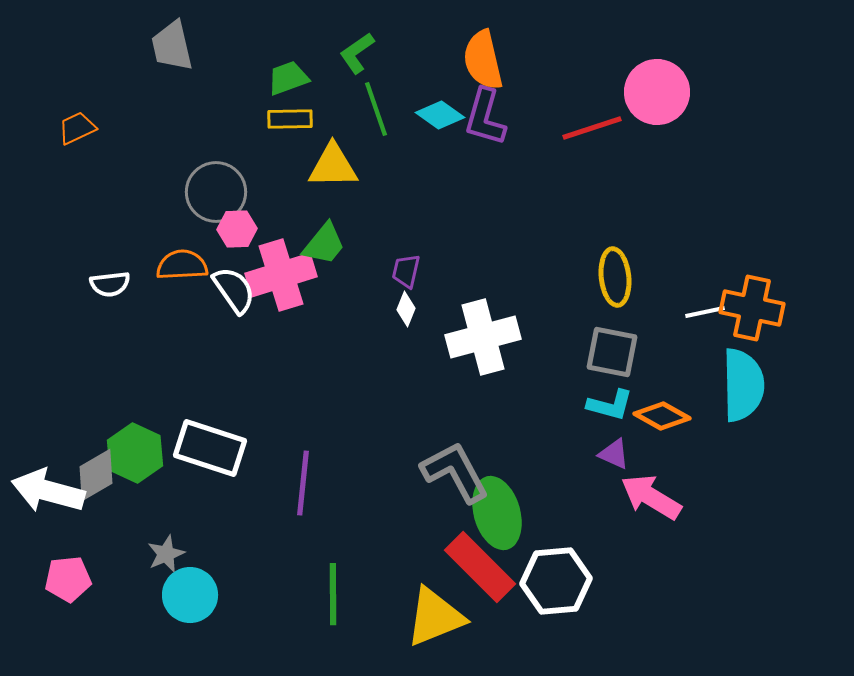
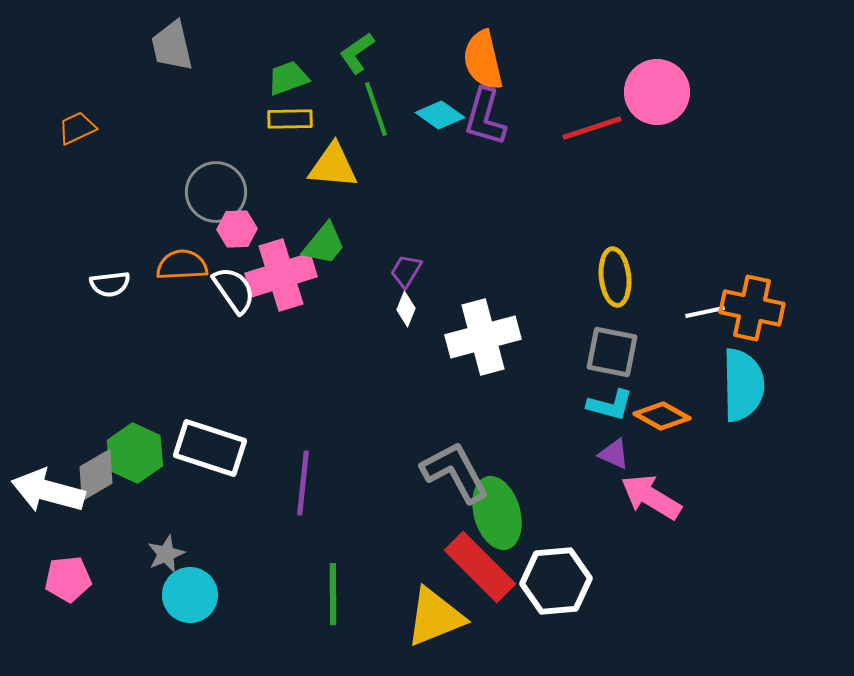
yellow triangle at (333, 166): rotated 6 degrees clockwise
purple trapezoid at (406, 271): rotated 18 degrees clockwise
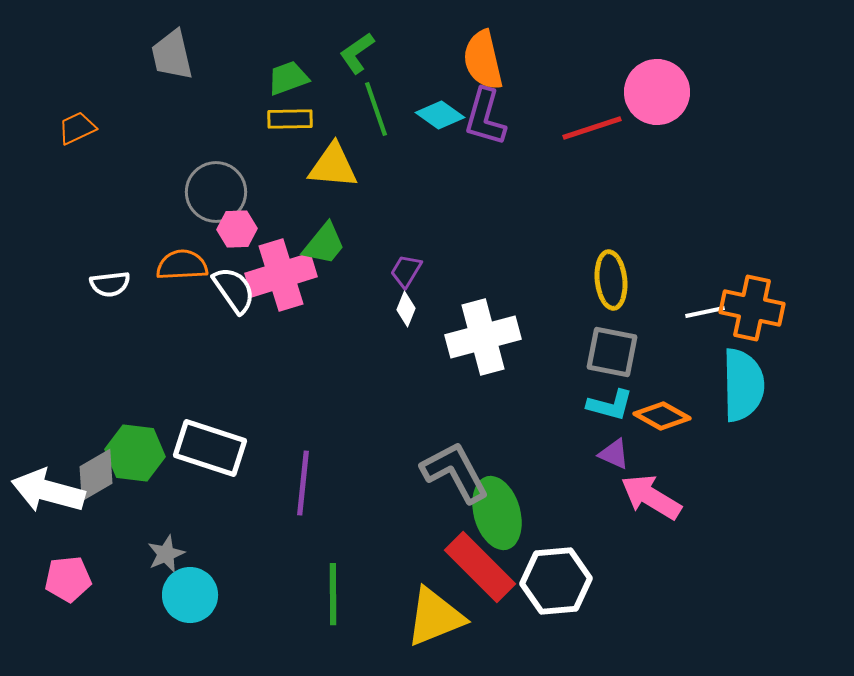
gray trapezoid at (172, 46): moved 9 px down
yellow ellipse at (615, 277): moved 4 px left, 3 px down
green hexagon at (135, 453): rotated 18 degrees counterclockwise
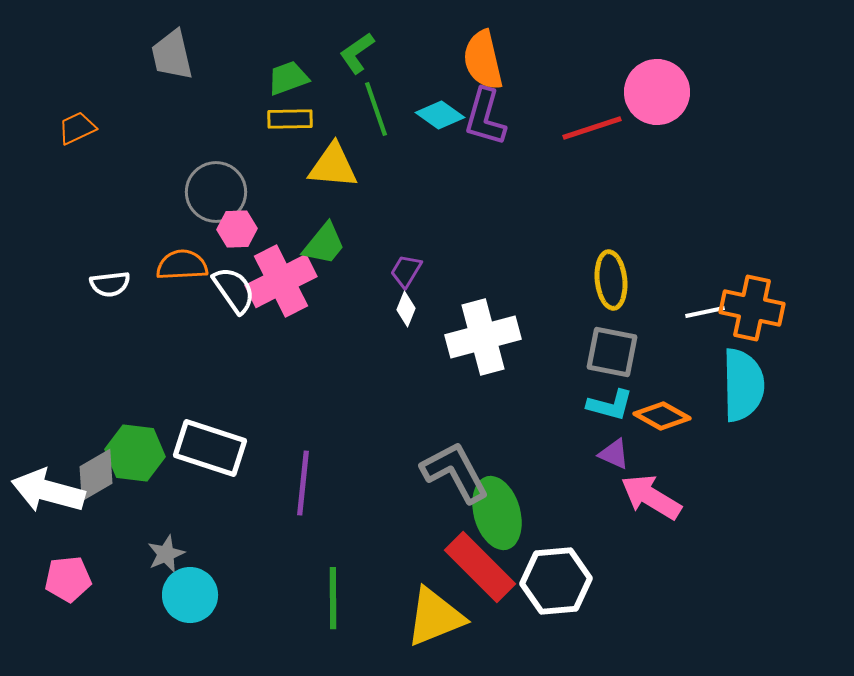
pink cross at (281, 275): moved 6 px down; rotated 10 degrees counterclockwise
green line at (333, 594): moved 4 px down
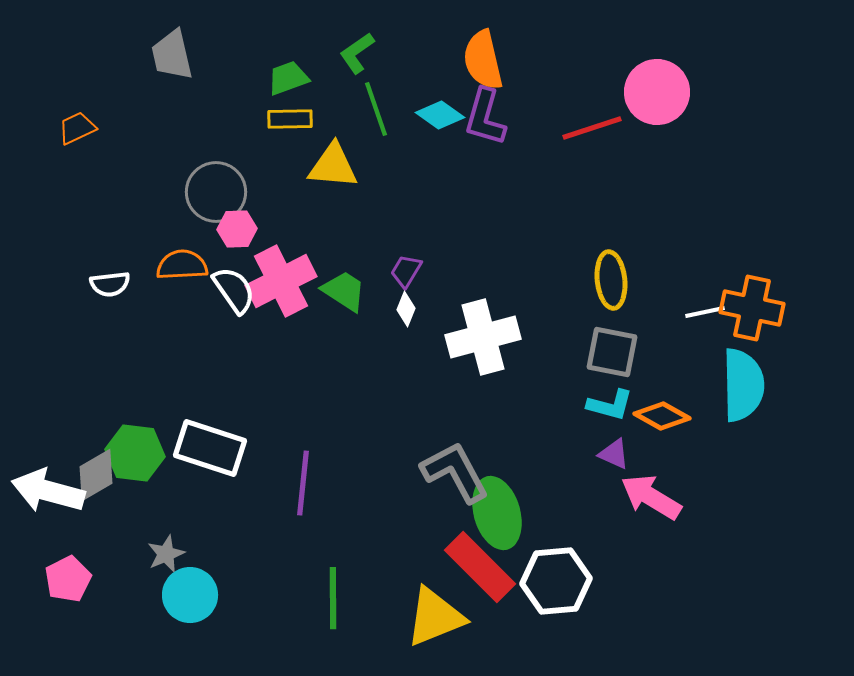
green trapezoid at (324, 244): moved 20 px right, 47 px down; rotated 96 degrees counterclockwise
pink pentagon at (68, 579): rotated 21 degrees counterclockwise
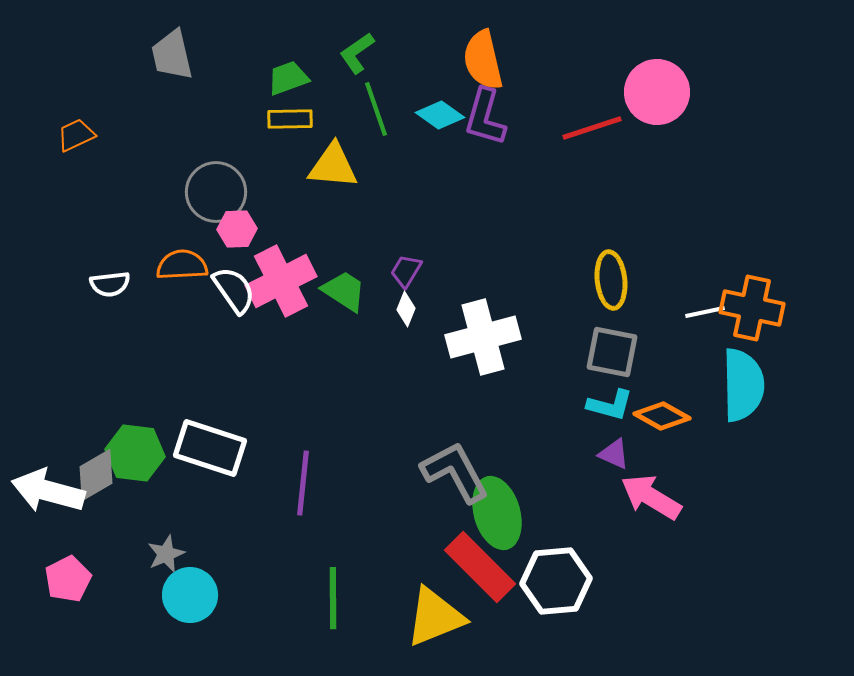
orange trapezoid at (77, 128): moved 1 px left, 7 px down
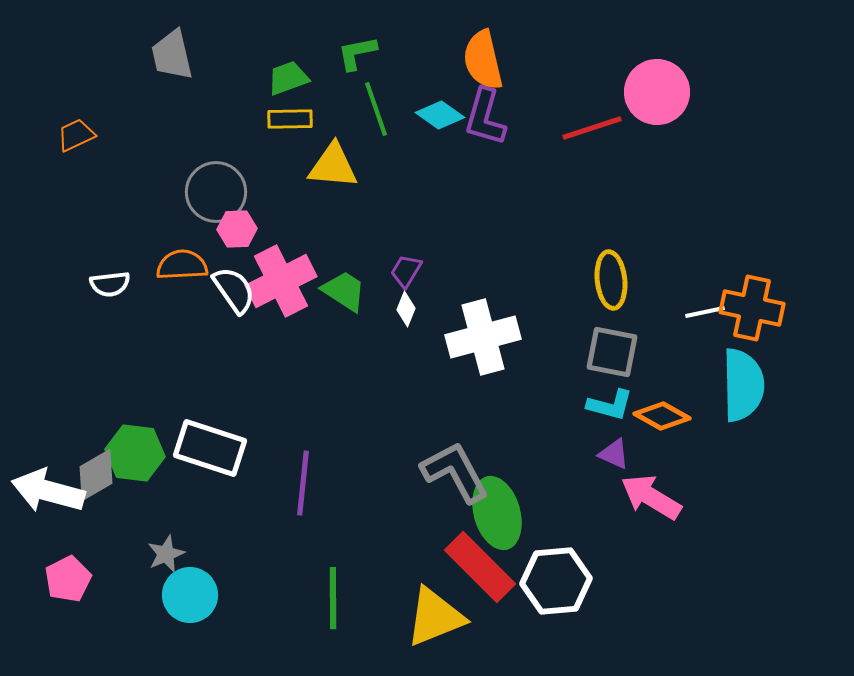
green L-shape at (357, 53): rotated 24 degrees clockwise
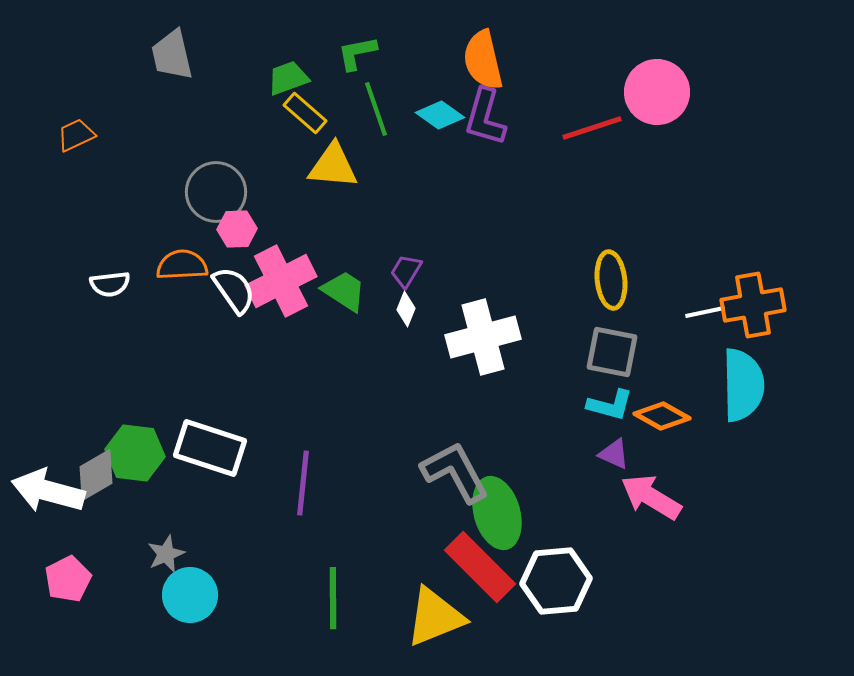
yellow rectangle at (290, 119): moved 15 px right, 6 px up; rotated 42 degrees clockwise
orange cross at (752, 308): moved 1 px right, 3 px up; rotated 22 degrees counterclockwise
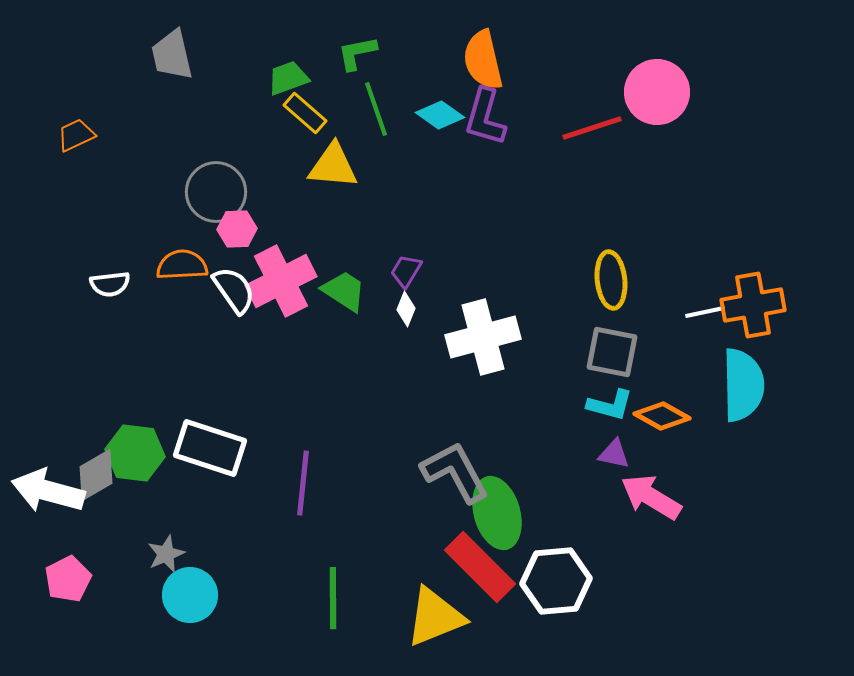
purple triangle at (614, 454): rotated 12 degrees counterclockwise
